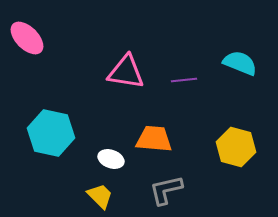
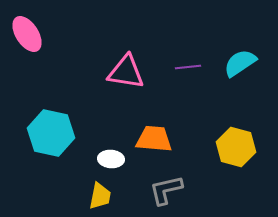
pink ellipse: moved 4 px up; rotated 12 degrees clockwise
cyan semicircle: rotated 56 degrees counterclockwise
purple line: moved 4 px right, 13 px up
white ellipse: rotated 15 degrees counterclockwise
yellow trapezoid: rotated 56 degrees clockwise
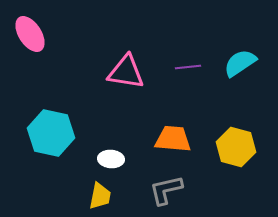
pink ellipse: moved 3 px right
orange trapezoid: moved 19 px right
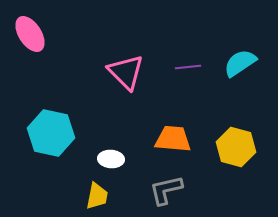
pink triangle: rotated 36 degrees clockwise
yellow trapezoid: moved 3 px left
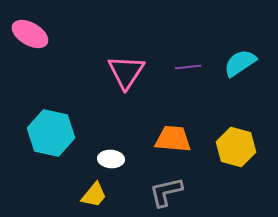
pink ellipse: rotated 27 degrees counterclockwise
pink triangle: rotated 18 degrees clockwise
gray L-shape: moved 2 px down
yellow trapezoid: moved 3 px left, 1 px up; rotated 28 degrees clockwise
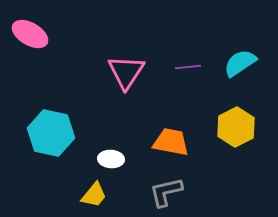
orange trapezoid: moved 2 px left, 3 px down; rotated 6 degrees clockwise
yellow hexagon: moved 20 px up; rotated 18 degrees clockwise
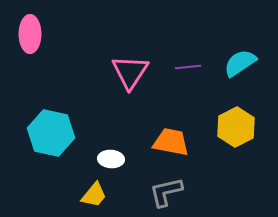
pink ellipse: rotated 60 degrees clockwise
pink triangle: moved 4 px right
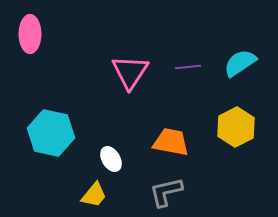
white ellipse: rotated 55 degrees clockwise
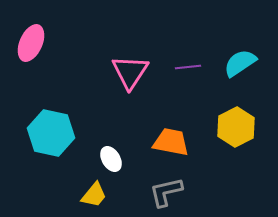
pink ellipse: moved 1 px right, 9 px down; rotated 24 degrees clockwise
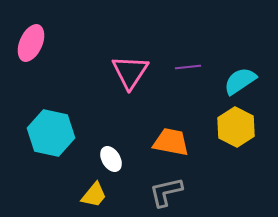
cyan semicircle: moved 18 px down
yellow hexagon: rotated 6 degrees counterclockwise
